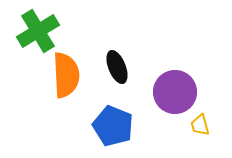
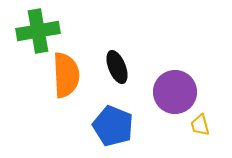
green cross: rotated 21 degrees clockwise
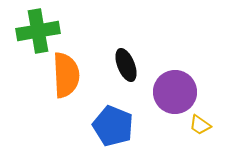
black ellipse: moved 9 px right, 2 px up
yellow trapezoid: rotated 40 degrees counterclockwise
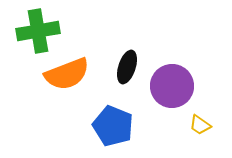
black ellipse: moved 1 px right, 2 px down; rotated 40 degrees clockwise
orange semicircle: moved 1 px right, 1 px up; rotated 72 degrees clockwise
purple circle: moved 3 px left, 6 px up
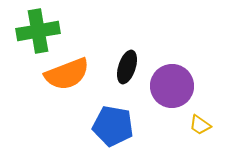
blue pentagon: rotated 12 degrees counterclockwise
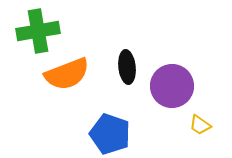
black ellipse: rotated 24 degrees counterclockwise
blue pentagon: moved 3 px left, 8 px down; rotated 9 degrees clockwise
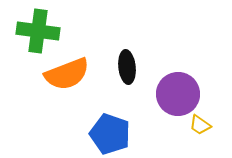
green cross: rotated 18 degrees clockwise
purple circle: moved 6 px right, 8 px down
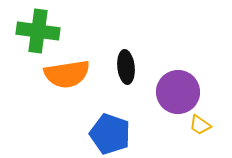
black ellipse: moved 1 px left
orange semicircle: rotated 12 degrees clockwise
purple circle: moved 2 px up
